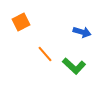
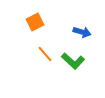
orange square: moved 14 px right
green L-shape: moved 1 px left, 5 px up
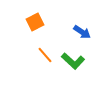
blue arrow: rotated 18 degrees clockwise
orange line: moved 1 px down
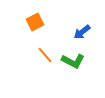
blue arrow: rotated 108 degrees clockwise
green L-shape: rotated 15 degrees counterclockwise
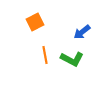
orange line: rotated 30 degrees clockwise
green L-shape: moved 1 px left, 2 px up
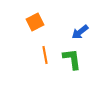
blue arrow: moved 2 px left
green L-shape: rotated 125 degrees counterclockwise
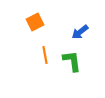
green L-shape: moved 2 px down
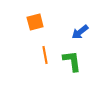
orange square: rotated 12 degrees clockwise
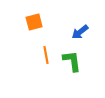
orange square: moved 1 px left
orange line: moved 1 px right
